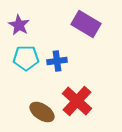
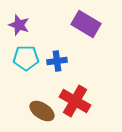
purple star: rotated 10 degrees counterclockwise
red cross: moved 2 px left; rotated 12 degrees counterclockwise
brown ellipse: moved 1 px up
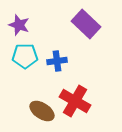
purple rectangle: rotated 12 degrees clockwise
cyan pentagon: moved 1 px left, 2 px up
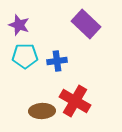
brown ellipse: rotated 35 degrees counterclockwise
